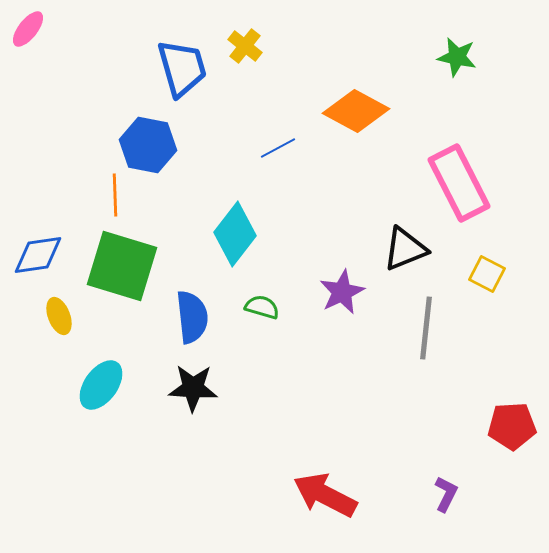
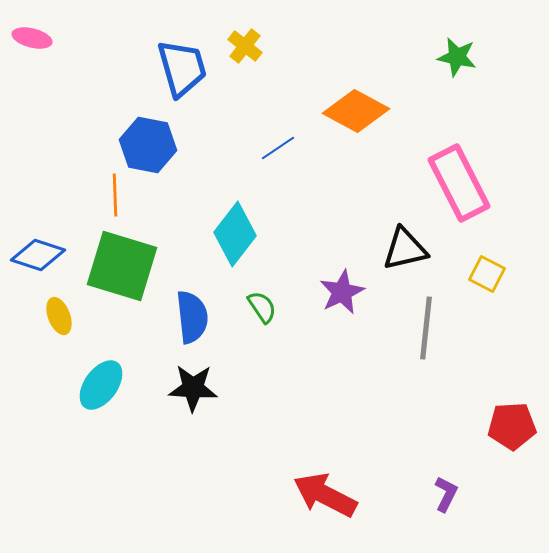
pink ellipse: moved 4 px right, 9 px down; rotated 66 degrees clockwise
blue line: rotated 6 degrees counterclockwise
black triangle: rotated 9 degrees clockwise
blue diamond: rotated 26 degrees clockwise
green semicircle: rotated 40 degrees clockwise
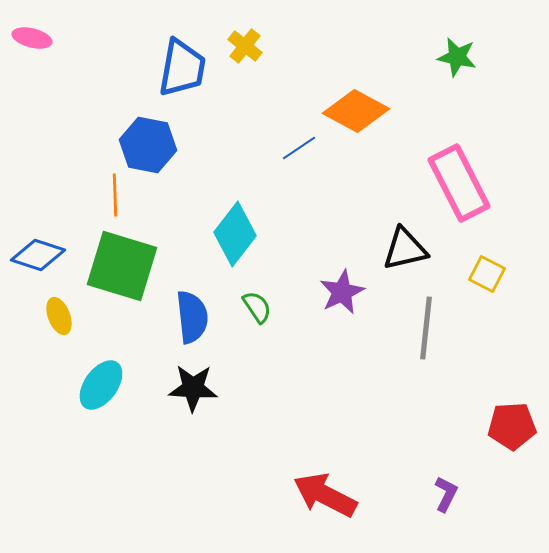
blue trapezoid: rotated 26 degrees clockwise
blue line: moved 21 px right
green semicircle: moved 5 px left
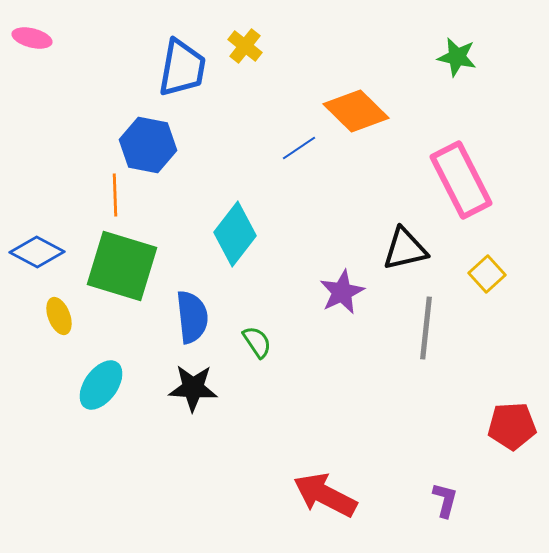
orange diamond: rotated 16 degrees clockwise
pink rectangle: moved 2 px right, 3 px up
blue diamond: moved 1 px left, 3 px up; rotated 10 degrees clockwise
yellow square: rotated 21 degrees clockwise
green semicircle: moved 35 px down
purple L-shape: moved 1 px left, 6 px down; rotated 12 degrees counterclockwise
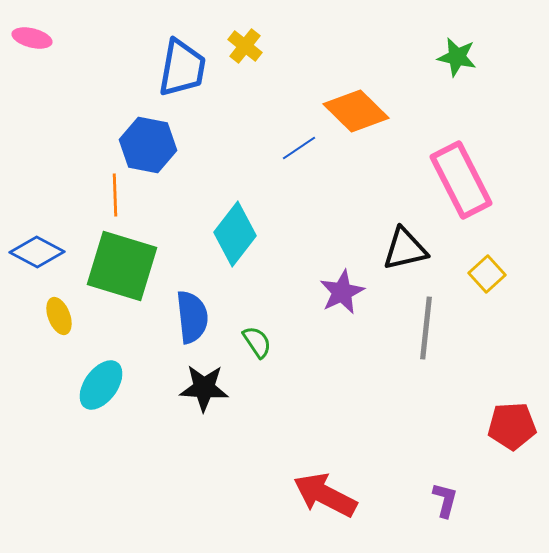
black star: moved 11 px right
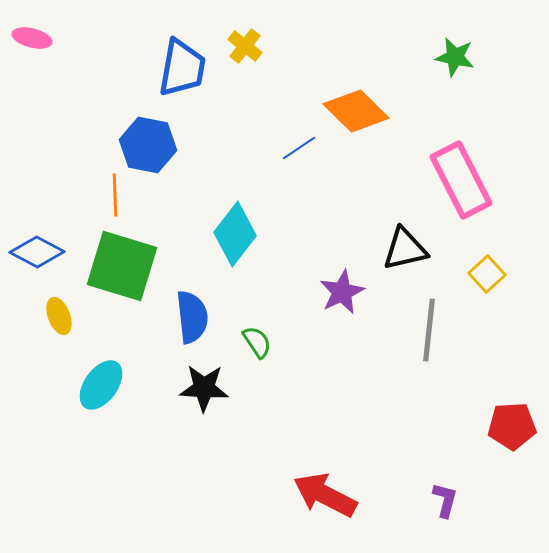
green star: moved 2 px left
gray line: moved 3 px right, 2 px down
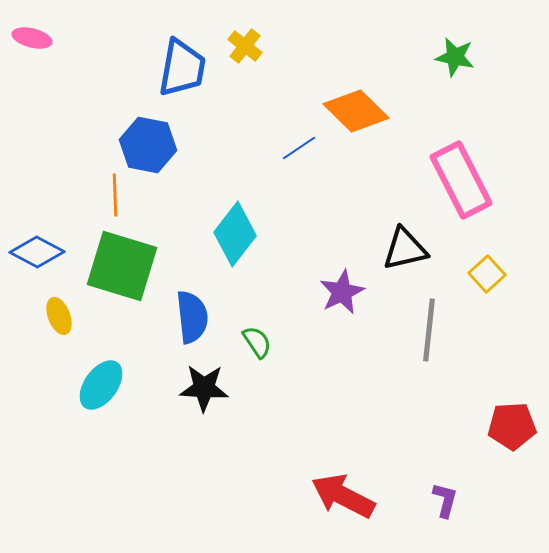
red arrow: moved 18 px right, 1 px down
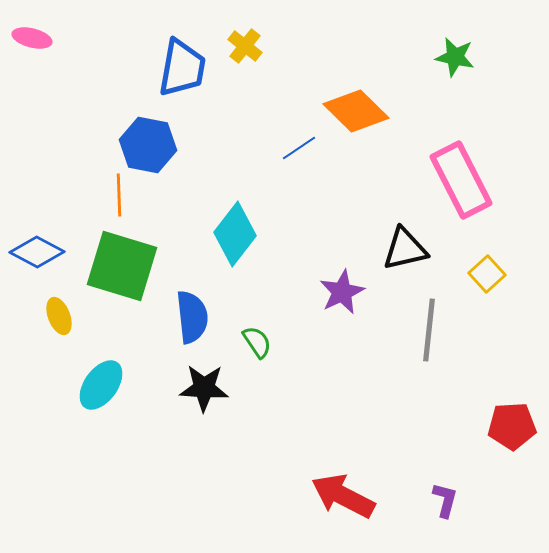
orange line: moved 4 px right
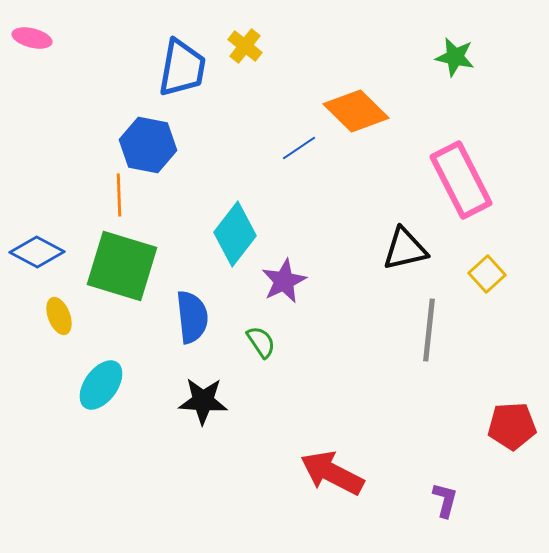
purple star: moved 58 px left, 11 px up
green semicircle: moved 4 px right
black star: moved 1 px left, 13 px down
red arrow: moved 11 px left, 23 px up
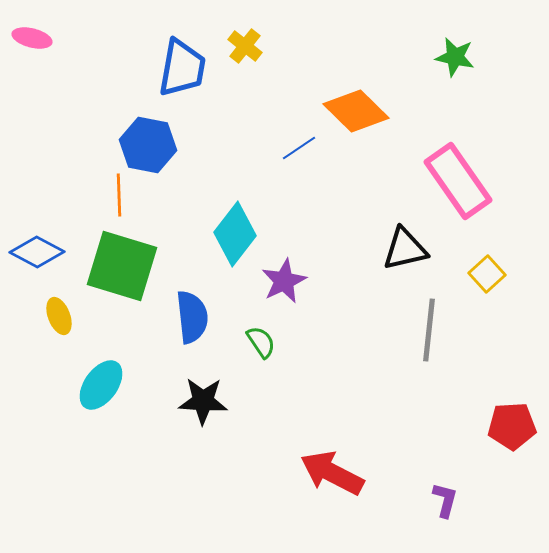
pink rectangle: moved 3 px left, 1 px down; rotated 8 degrees counterclockwise
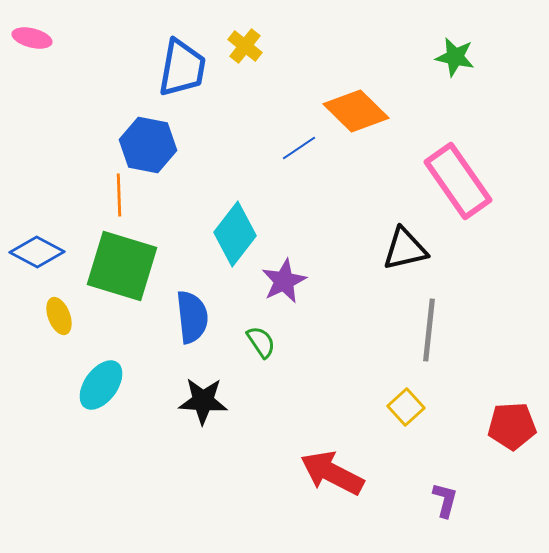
yellow square: moved 81 px left, 133 px down
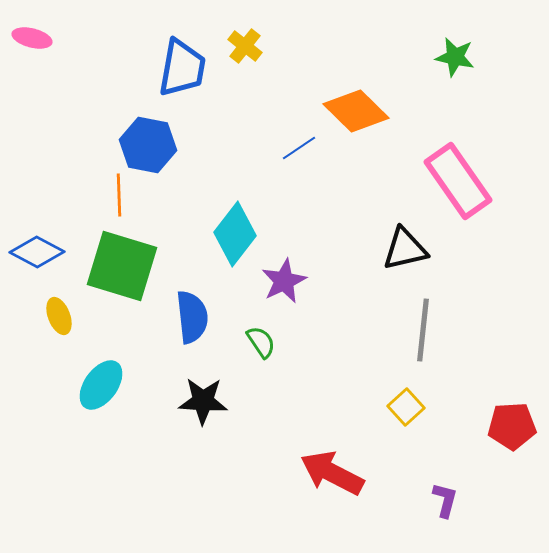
gray line: moved 6 px left
